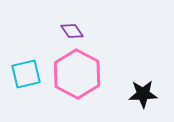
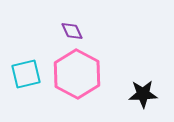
purple diamond: rotated 10 degrees clockwise
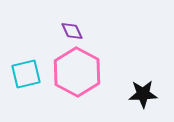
pink hexagon: moved 2 px up
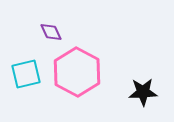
purple diamond: moved 21 px left, 1 px down
black star: moved 2 px up
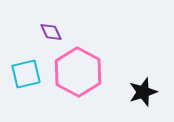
pink hexagon: moved 1 px right
black star: rotated 16 degrees counterclockwise
